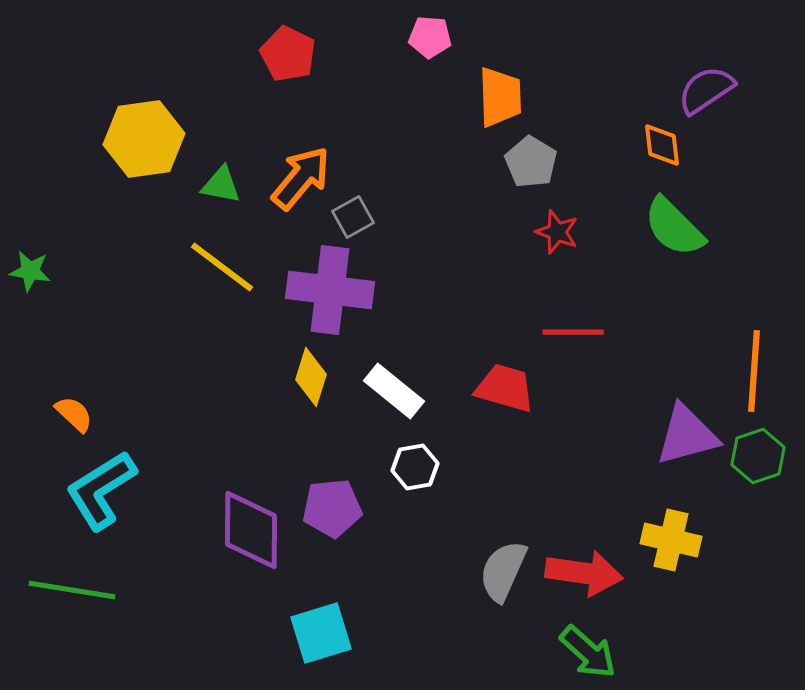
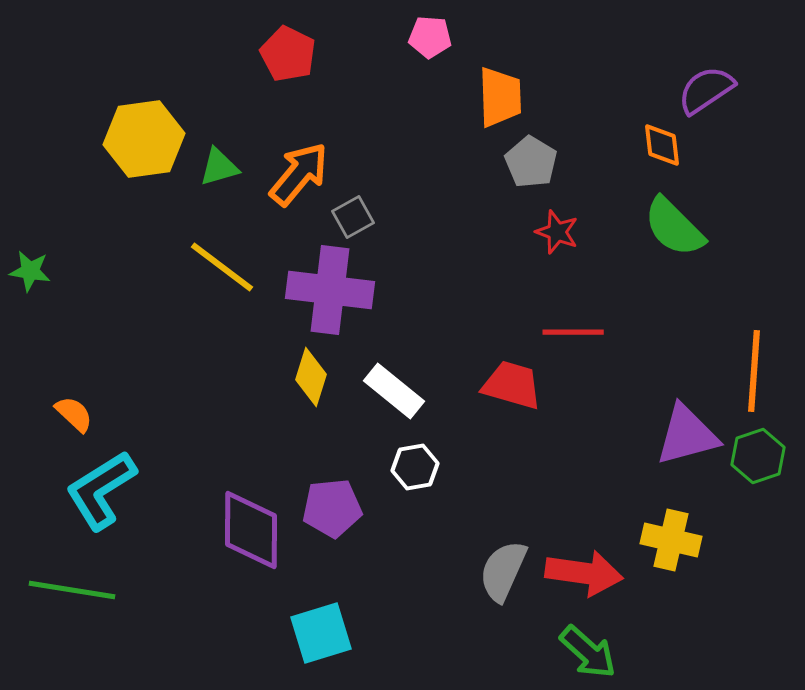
orange arrow: moved 2 px left, 4 px up
green triangle: moved 2 px left, 18 px up; rotated 27 degrees counterclockwise
red trapezoid: moved 7 px right, 3 px up
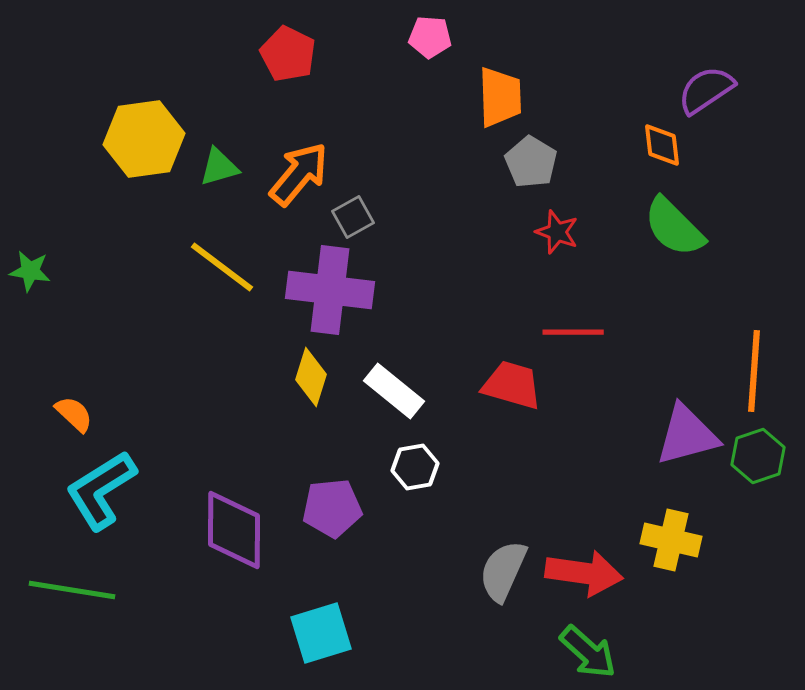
purple diamond: moved 17 px left
